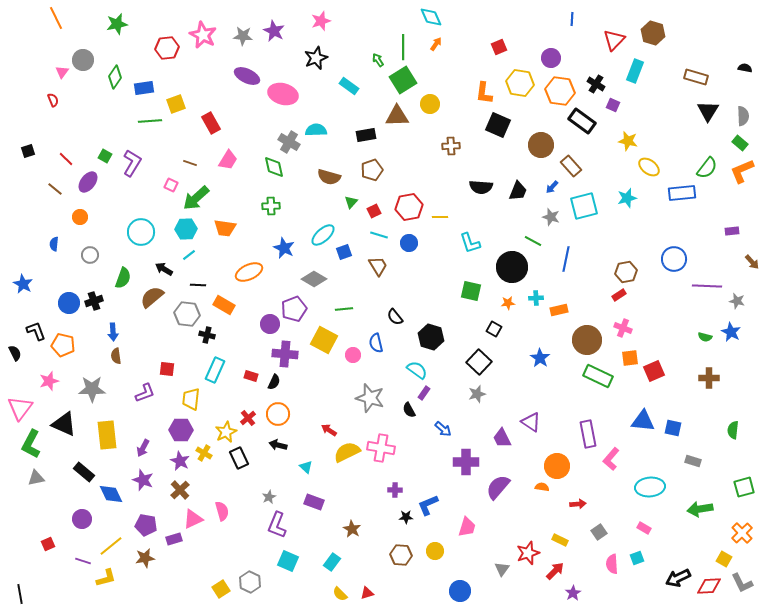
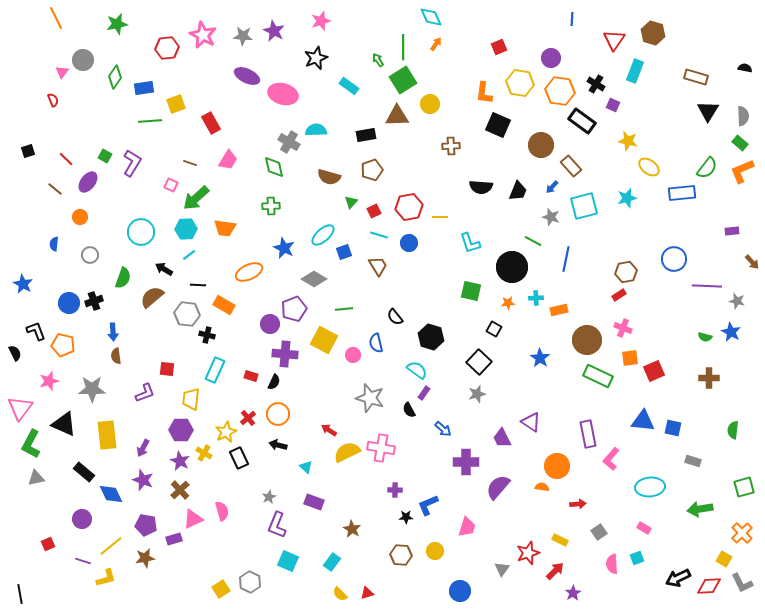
red triangle at (614, 40): rotated 10 degrees counterclockwise
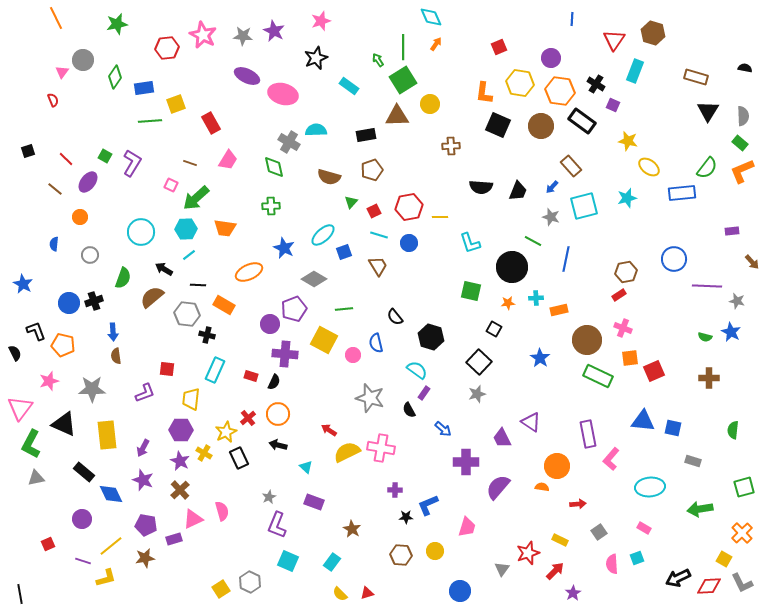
brown circle at (541, 145): moved 19 px up
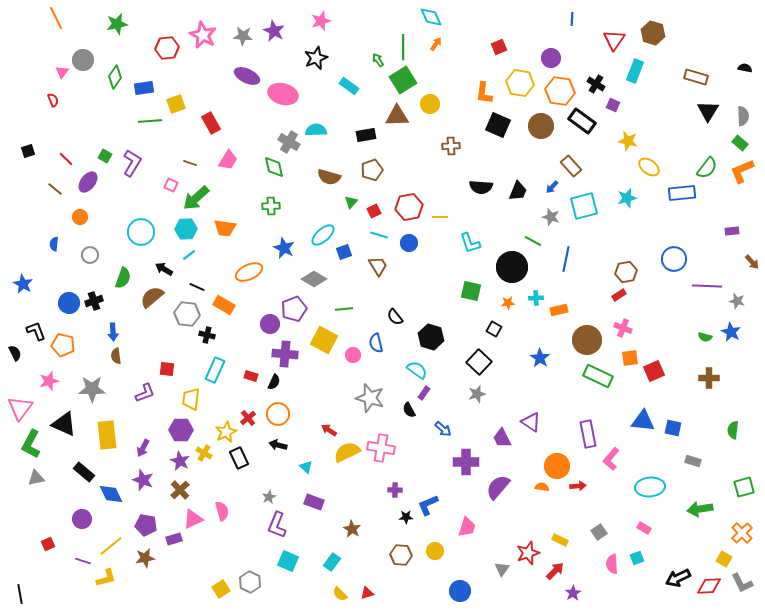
black line at (198, 285): moved 1 px left, 2 px down; rotated 21 degrees clockwise
red arrow at (578, 504): moved 18 px up
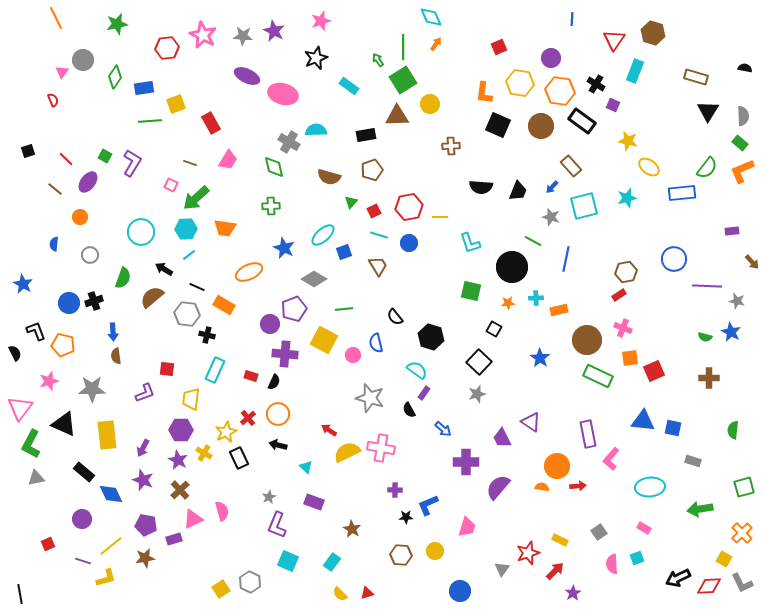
purple star at (180, 461): moved 2 px left, 1 px up
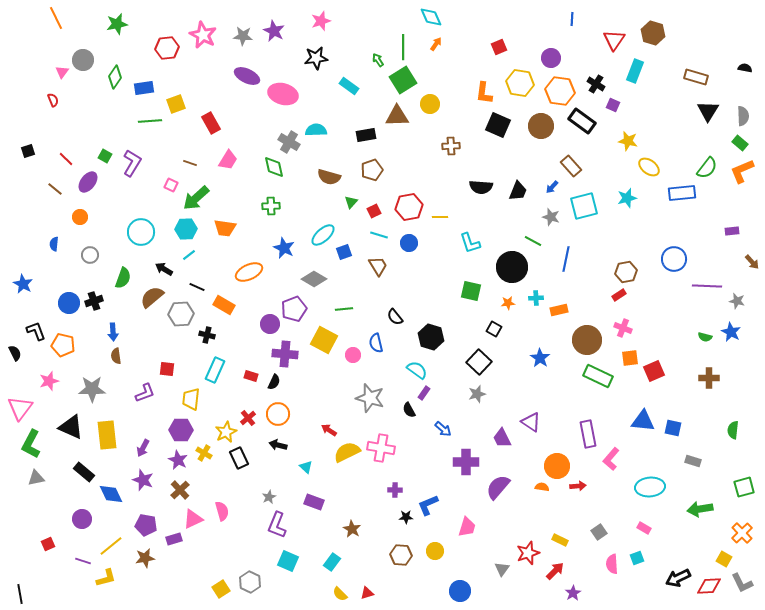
black star at (316, 58): rotated 15 degrees clockwise
gray hexagon at (187, 314): moved 6 px left; rotated 10 degrees counterclockwise
black triangle at (64, 424): moved 7 px right, 3 px down
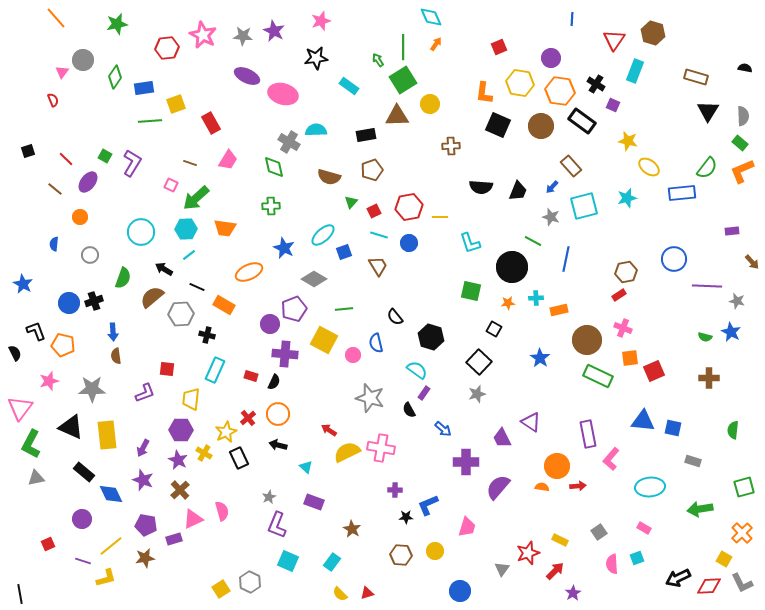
orange line at (56, 18): rotated 15 degrees counterclockwise
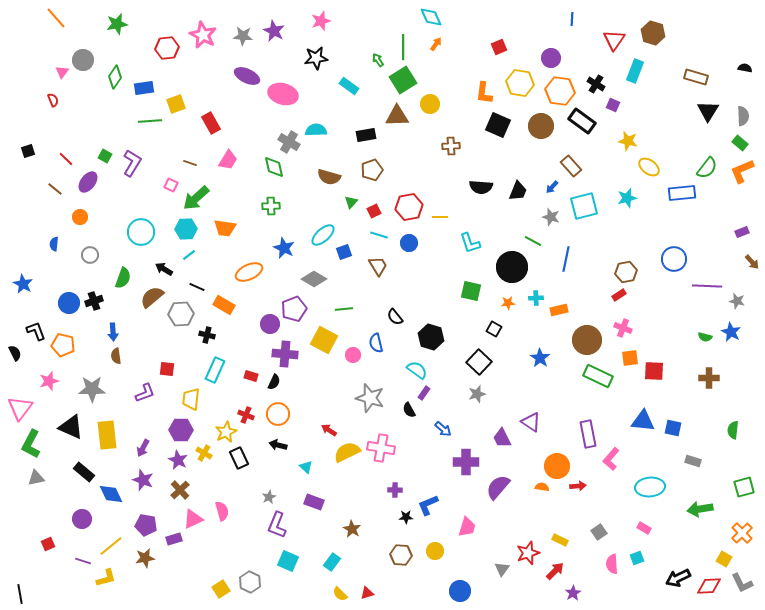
purple rectangle at (732, 231): moved 10 px right, 1 px down; rotated 16 degrees counterclockwise
red square at (654, 371): rotated 25 degrees clockwise
red cross at (248, 418): moved 2 px left, 3 px up; rotated 28 degrees counterclockwise
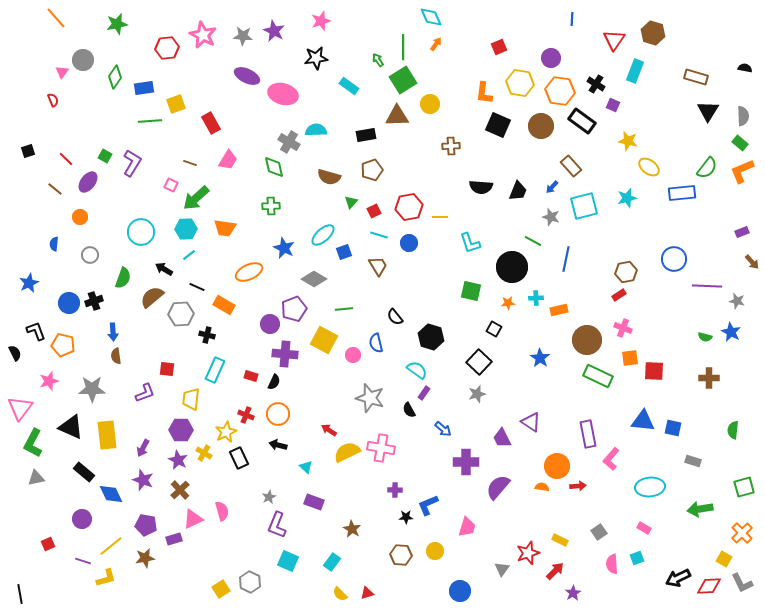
blue star at (23, 284): moved 6 px right, 1 px up; rotated 18 degrees clockwise
green L-shape at (31, 444): moved 2 px right, 1 px up
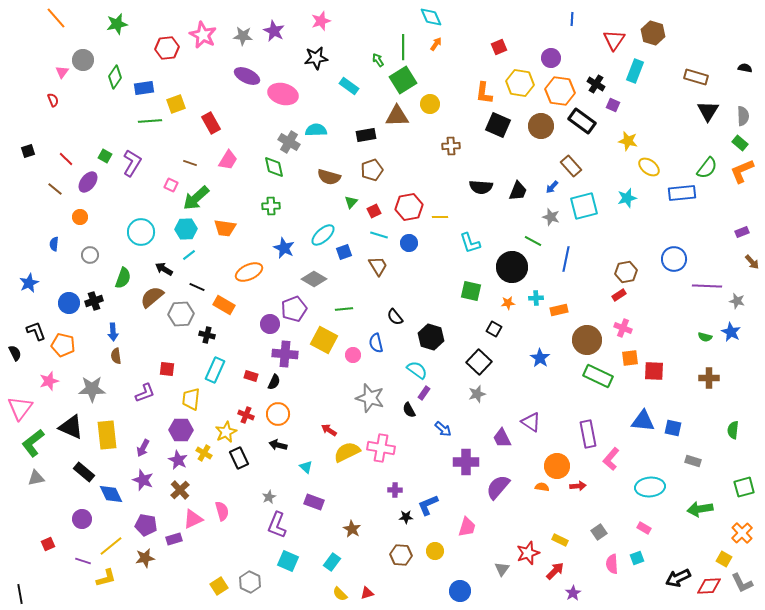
green L-shape at (33, 443): rotated 24 degrees clockwise
yellow square at (221, 589): moved 2 px left, 3 px up
